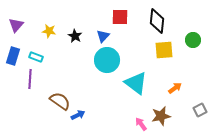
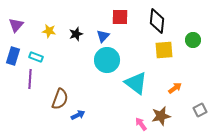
black star: moved 1 px right, 2 px up; rotated 24 degrees clockwise
brown semicircle: moved 2 px up; rotated 75 degrees clockwise
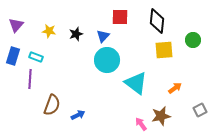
brown semicircle: moved 8 px left, 6 px down
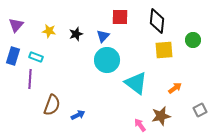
pink arrow: moved 1 px left, 1 px down
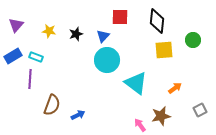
blue rectangle: rotated 42 degrees clockwise
